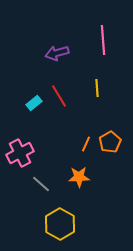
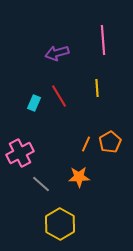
cyan rectangle: rotated 28 degrees counterclockwise
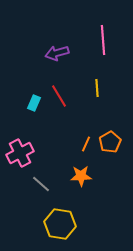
orange star: moved 2 px right, 1 px up
yellow hexagon: rotated 20 degrees counterclockwise
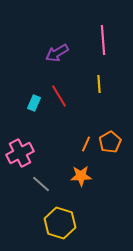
purple arrow: rotated 15 degrees counterclockwise
yellow line: moved 2 px right, 4 px up
yellow hexagon: moved 1 px up; rotated 8 degrees clockwise
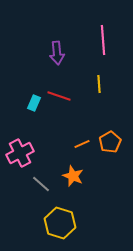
purple arrow: rotated 65 degrees counterclockwise
red line: rotated 40 degrees counterclockwise
orange line: moved 4 px left; rotated 42 degrees clockwise
orange star: moved 8 px left; rotated 25 degrees clockwise
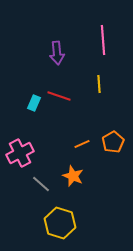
orange pentagon: moved 3 px right
